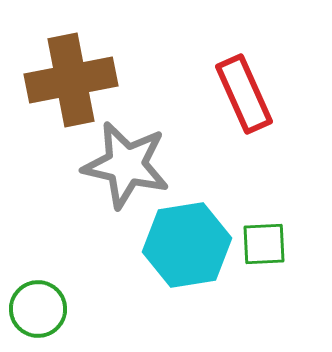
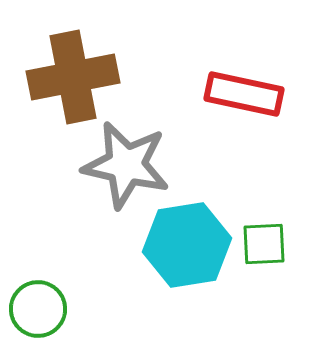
brown cross: moved 2 px right, 3 px up
red rectangle: rotated 54 degrees counterclockwise
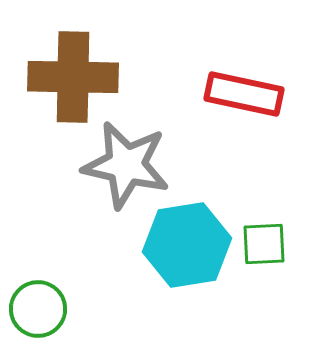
brown cross: rotated 12 degrees clockwise
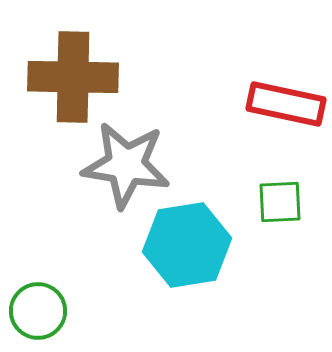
red rectangle: moved 42 px right, 10 px down
gray star: rotated 4 degrees counterclockwise
green square: moved 16 px right, 42 px up
green circle: moved 2 px down
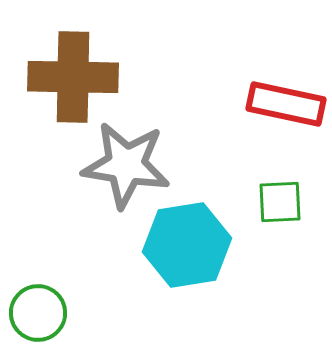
green circle: moved 2 px down
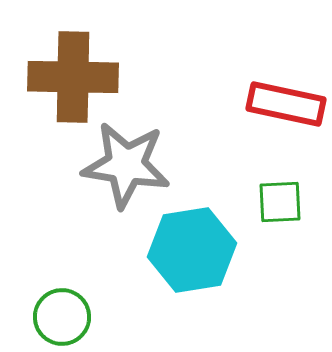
cyan hexagon: moved 5 px right, 5 px down
green circle: moved 24 px right, 4 px down
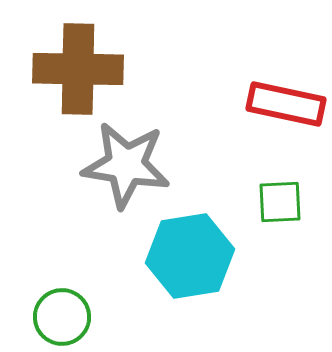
brown cross: moved 5 px right, 8 px up
cyan hexagon: moved 2 px left, 6 px down
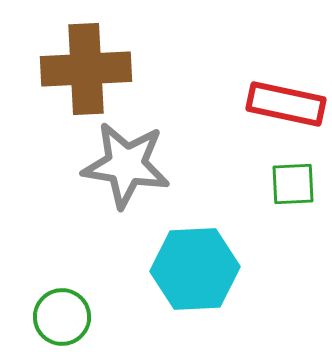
brown cross: moved 8 px right; rotated 4 degrees counterclockwise
green square: moved 13 px right, 18 px up
cyan hexagon: moved 5 px right, 13 px down; rotated 6 degrees clockwise
